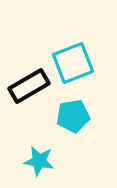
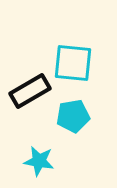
cyan square: rotated 27 degrees clockwise
black rectangle: moved 1 px right, 5 px down
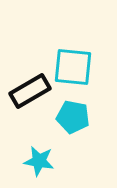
cyan square: moved 4 px down
cyan pentagon: moved 1 px down; rotated 20 degrees clockwise
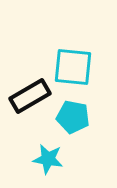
black rectangle: moved 5 px down
cyan star: moved 9 px right, 2 px up
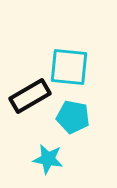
cyan square: moved 4 px left
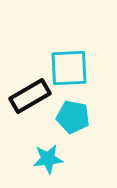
cyan square: moved 1 px down; rotated 9 degrees counterclockwise
cyan star: rotated 16 degrees counterclockwise
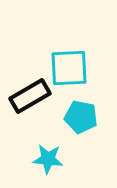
cyan pentagon: moved 8 px right
cyan star: rotated 12 degrees clockwise
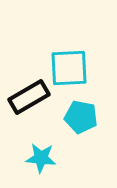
black rectangle: moved 1 px left, 1 px down
cyan star: moved 7 px left, 1 px up
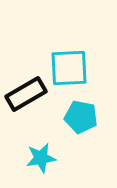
black rectangle: moved 3 px left, 3 px up
cyan star: rotated 16 degrees counterclockwise
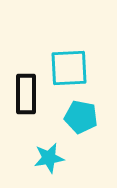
black rectangle: rotated 60 degrees counterclockwise
cyan star: moved 8 px right
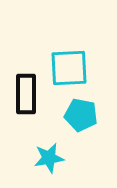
cyan pentagon: moved 2 px up
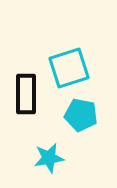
cyan square: rotated 15 degrees counterclockwise
